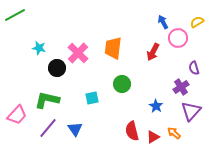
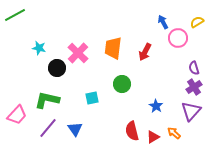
red arrow: moved 8 px left
purple cross: moved 13 px right
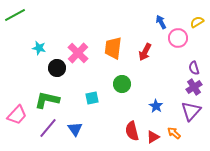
blue arrow: moved 2 px left
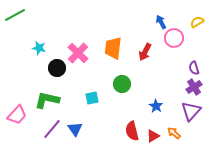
pink circle: moved 4 px left
purple line: moved 4 px right, 1 px down
red triangle: moved 1 px up
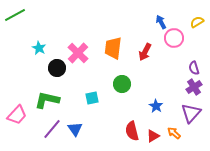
cyan star: rotated 16 degrees clockwise
purple triangle: moved 2 px down
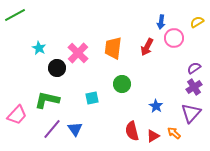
blue arrow: rotated 144 degrees counterclockwise
red arrow: moved 2 px right, 5 px up
purple semicircle: rotated 72 degrees clockwise
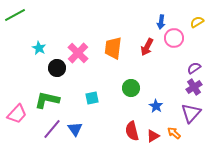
green circle: moved 9 px right, 4 px down
pink trapezoid: moved 1 px up
